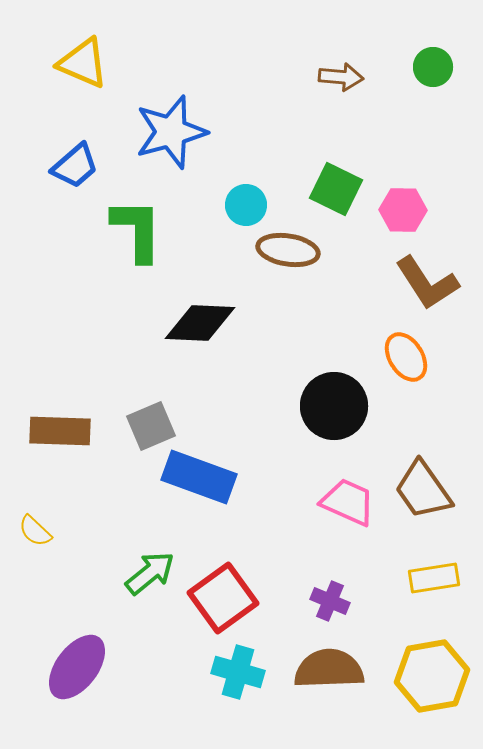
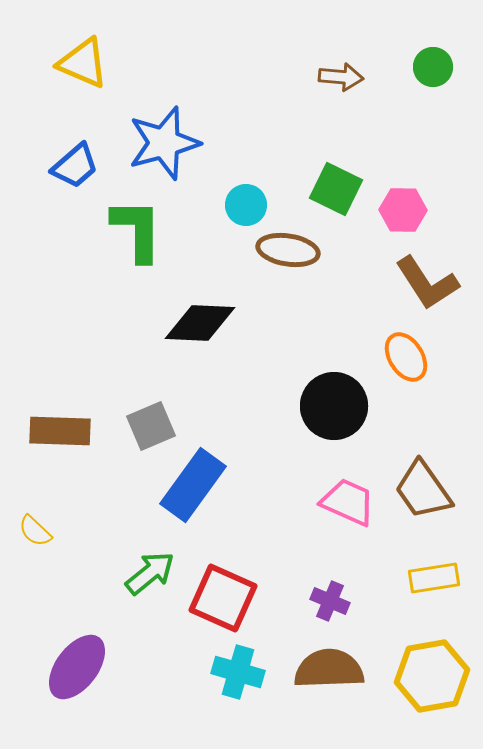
blue star: moved 7 px left, 11 px down
blue rectangle: moved 6 px left, 8 px down; rotated 74 degrees counterclockwise
red square: rotated 30 degrees counterclockwise
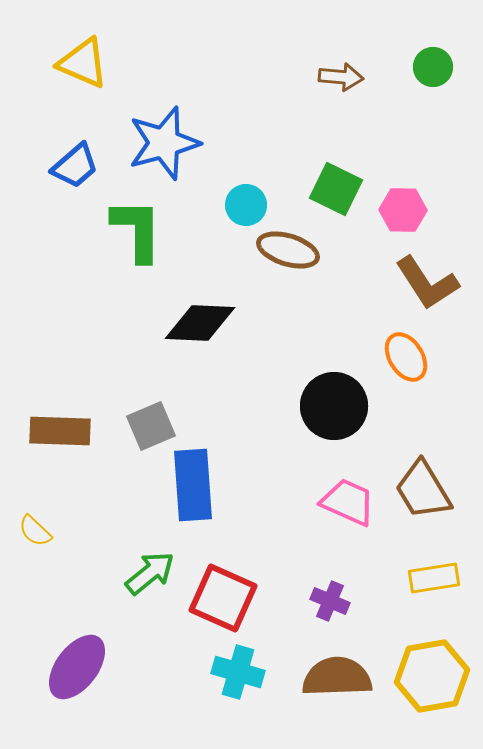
brown ellipse: rotated 8 degrees clockwise
blue rectangle: rotated 40 degrees counterclockwise
brown trapezoid: rotated 4 degrees clockwise
brown semicircle: moved 8 px right, 8 px down
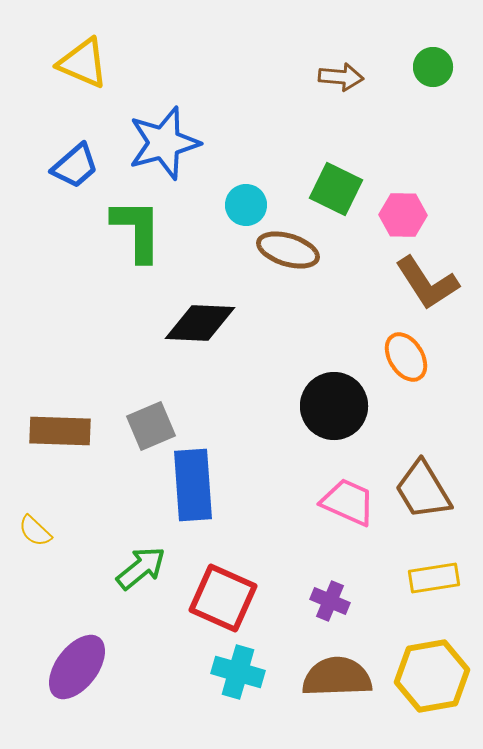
pink hexagon: moved 5 px down
green arrow: moved 9 px left, 5 px up
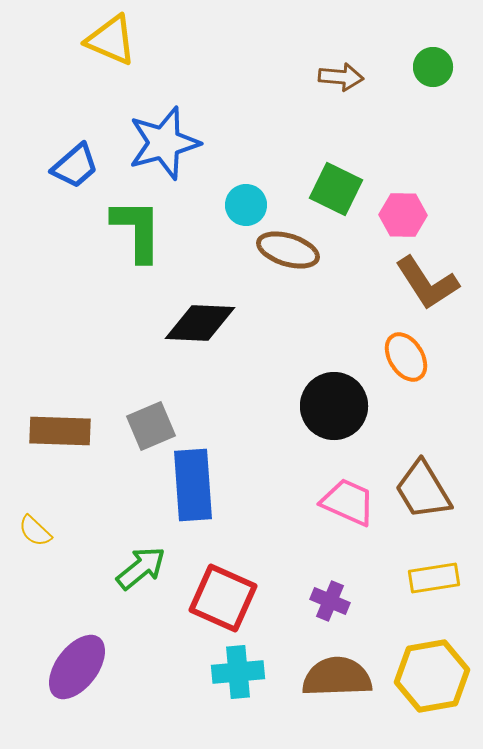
yellow triangle: moved 28 px right, 23 px up
cyan cross: rotated 21 degrees counterclockwise
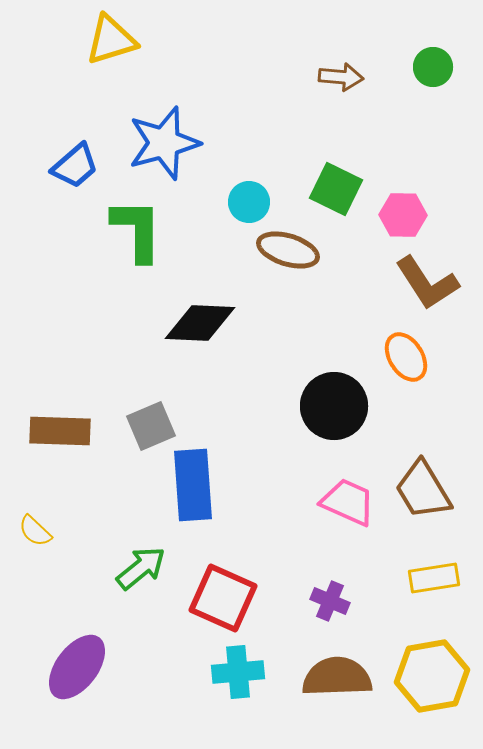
yellow triangle: rotated 40 degrees counterclockwise
cyan circle: moved 3 px right, 3 px up
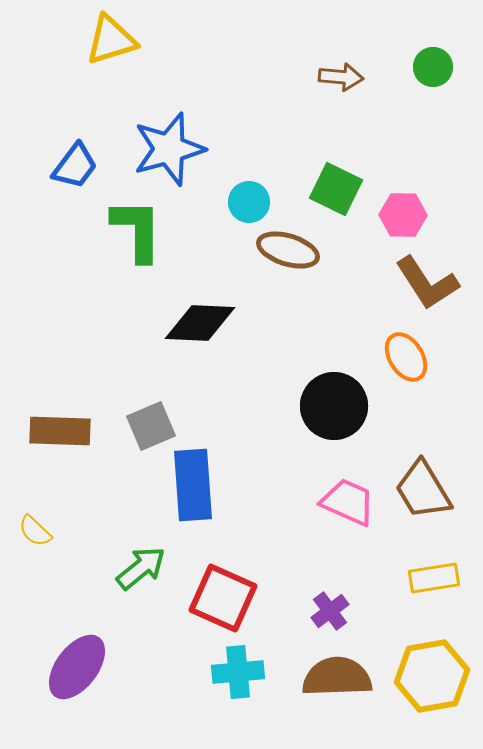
blue star: moved 5 px right, 6 px down
blue trapezoid: rotated 12 degrees counterclockwise
purple cross: moved 10 px down; rotated 30 degrees clockwise
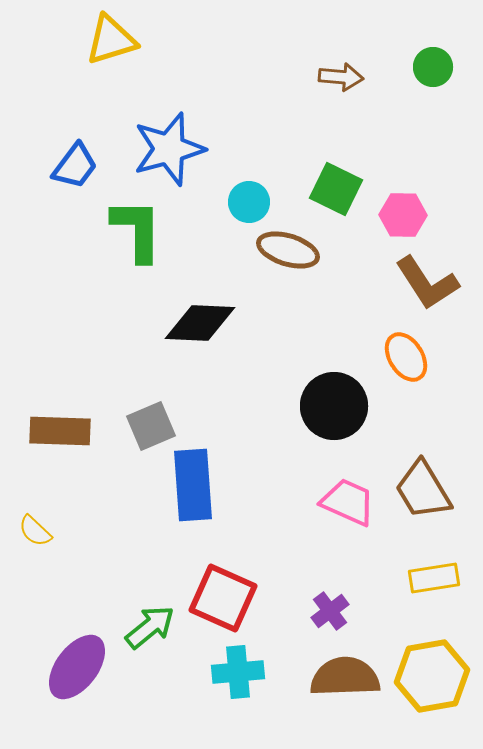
green arrow: moved 9 px right, 59 px down
brown semicircle: moved 8 px right
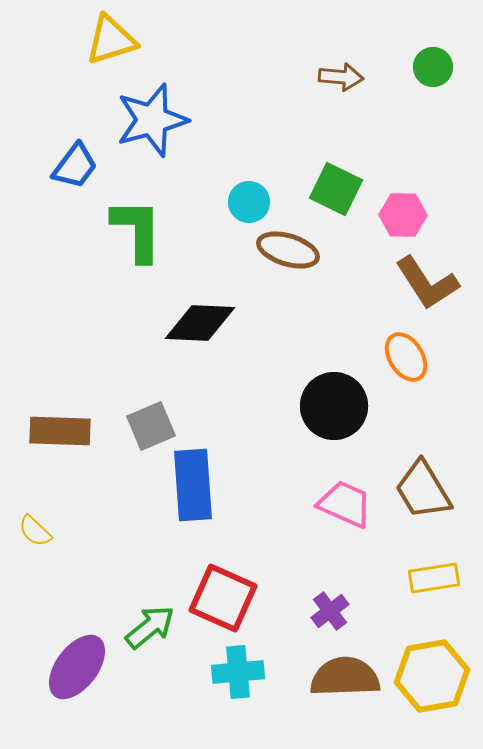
blue star: moved 17 px left, 29 px up
pink trapezoid: moved 3 px left, 2 px down
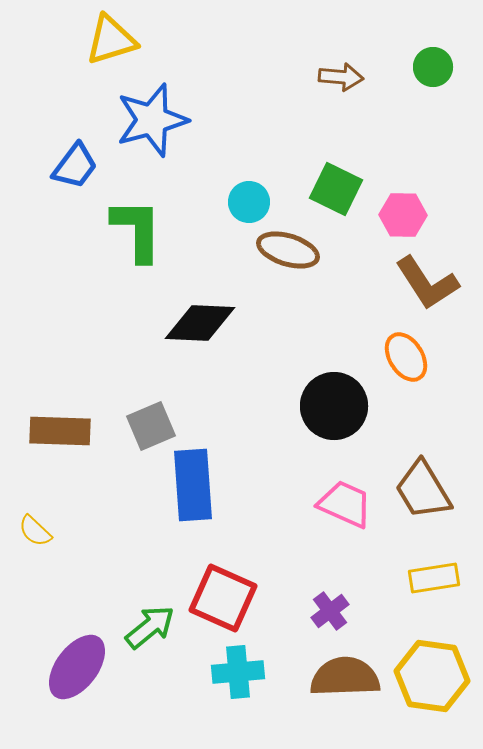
yellow hexagon: rotated 18 degrees clockwise
